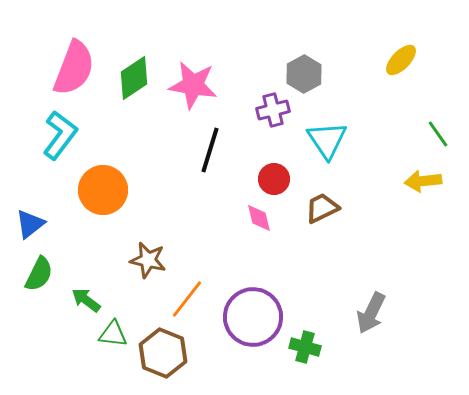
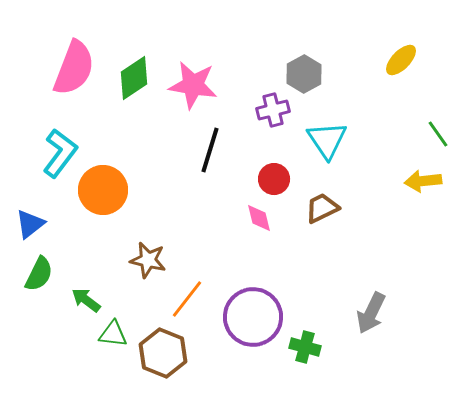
cyan L-shape: moved 18 px down
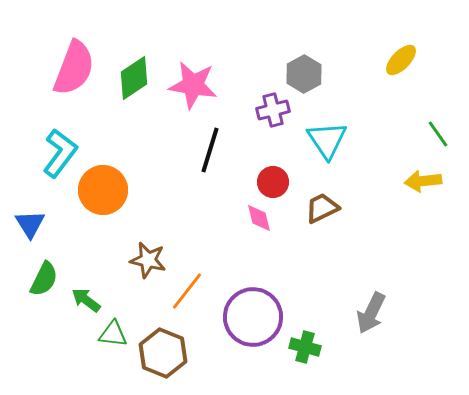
red circle: moved 1 px left, 3 px down
blue triangle: rotated 24 degrees counterclockwise
green semicircle: moved 5 px right, 5 px down
orange line: moved 8 px up
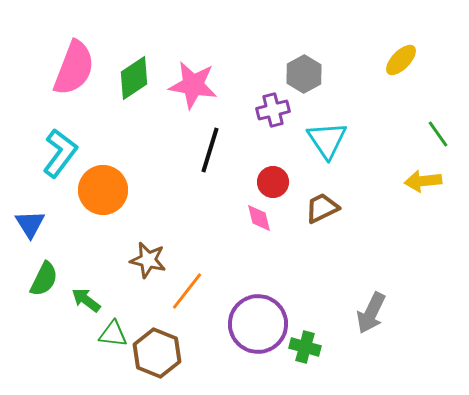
purple circle: moved 5 px right, 7 px down
brown hexagon: moved 6 px left
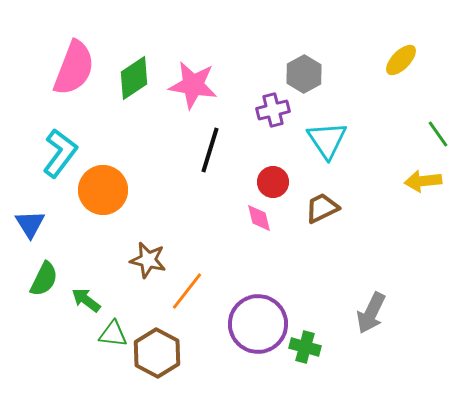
brown hexagon: rotated 6 degrees clockwise
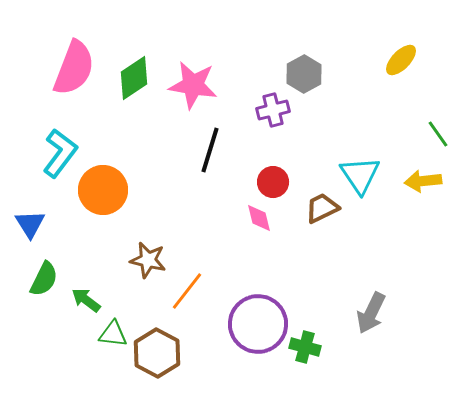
cyan triangle: moved 33 px right, 35 px down
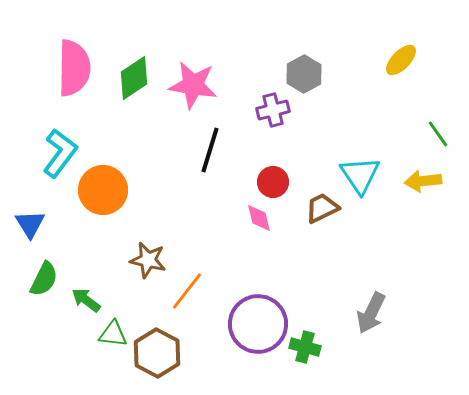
pink semicircle: rotated 20 degrees counterclockwise
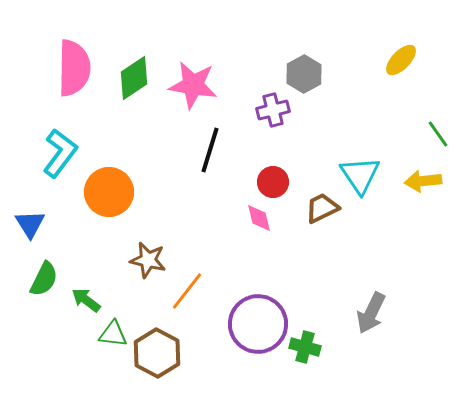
orange circle: moved 6 px right, 2 px down
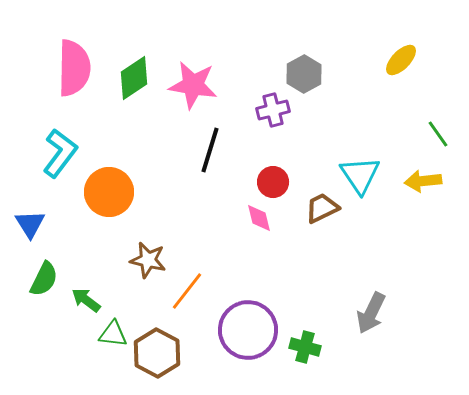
purple circle: moved 10 px left, 6 px down
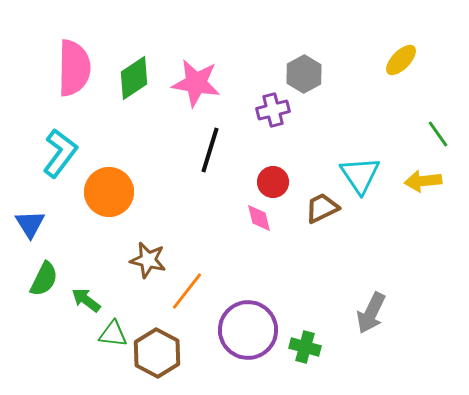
pink star: moved 3 px right, 2 px up
